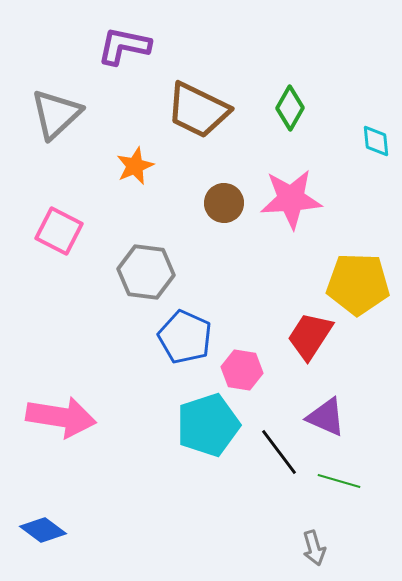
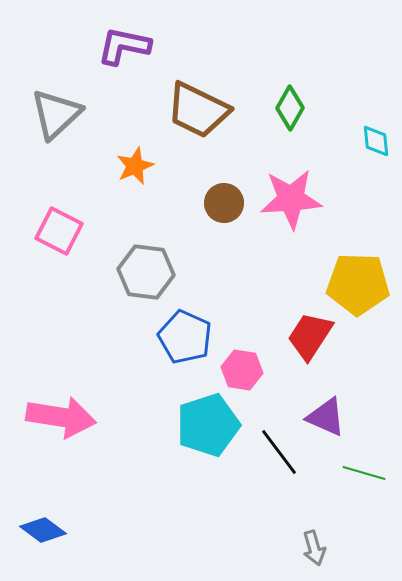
green line: moved 25 px right, 8 px up
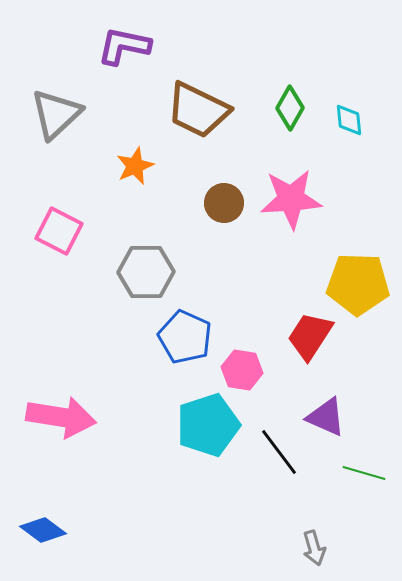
cyan diamond: moved 27 px left, 21 px up
gray hexagon: rotated 8 degrees counterclockwise
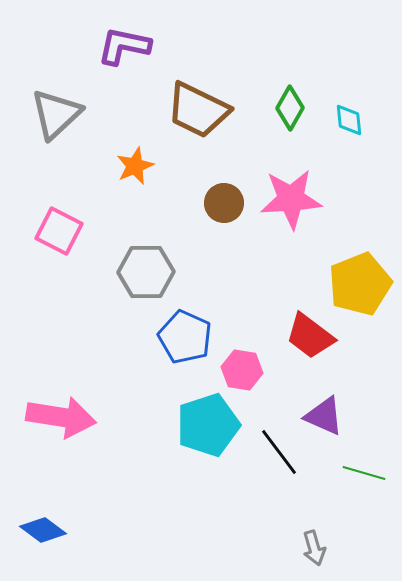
yellow pentagon: moved 2 px right; rotated 24 degrees counterclockwise
red trapezoid: rotated 86 degrees counterclockwise
purple triangle: moved 2 px left, 1 px up
